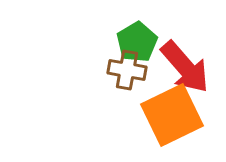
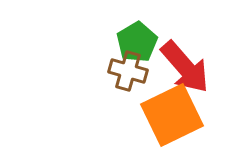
brown cross: moved 1 px right, 1 px down; rotated 6 degrees clockwise
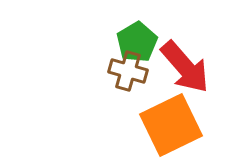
orange square: moved 1 px left, 10 px down
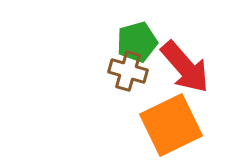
green pentagon: rotated 15 degrees clockwise
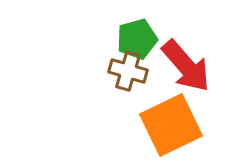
green pentagon: moved 3 px up
red arrow: moved 1 px right, 1 px up
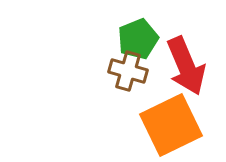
green pentagon: moved 1 px right; rotated 6 degrees counterclockwise
red arrow: rotated 18 degrees clockwise
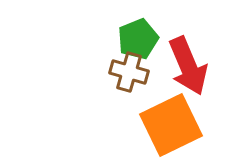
red arrow: moved 2 px right
brown cross: moved 1 px right, 1 px down
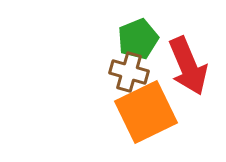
orange square: moved 25 px left, 13 px up
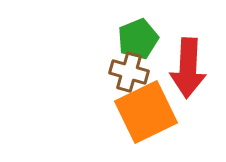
red arrow: moved 2 px down; rotated 26 degrees clockwise
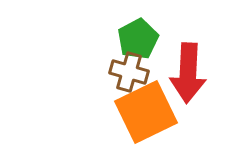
green pentagon: rotated 6 degrees counterclockwise
red arrow: moved 5 px down
